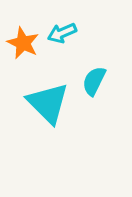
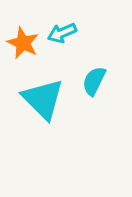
cyan triangle: moved 5 px left, 4 px up
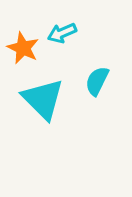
orange star: moved 5 px down
cyan semicircle: moved 3 px right
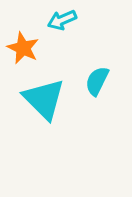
cyan arrow: moved 13 px up
cyan triangle: moved 1 px right
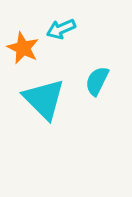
cyan arrow: moved 1 px left, 9 px down
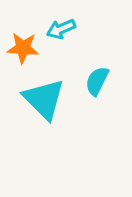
orange star: rotated 20 degrees counterclockwise
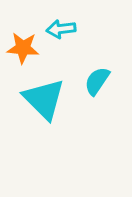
cyan arrow: rotated 16 degrees clockwise
cyan semicircle: rotated 8 degrees clockwise
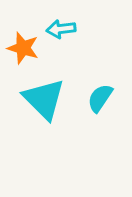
orange star: rotated 12 degrees clockwise
cyan semicircle: moved 3 px right, 17 px down
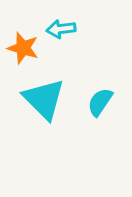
cyan semicircle: moved 4 px down
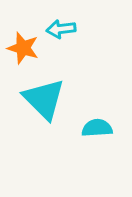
cyan semicircle: moved 3 px left, 26 px down; rotated 52 degrees clockwise
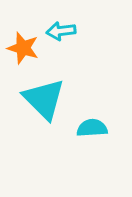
cyan arrow: moved 2 px down
cyan semicircle: moved 5 px left
